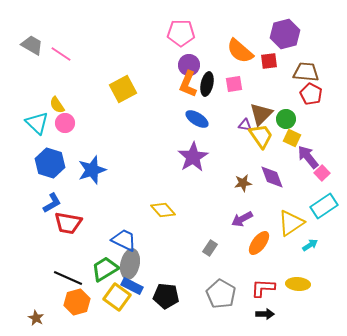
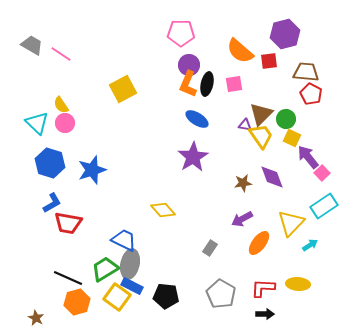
yellow semicircle at (57, 105): moved 4 px right
yellow triangle at (291, 223): rotated 12 degrees counterclockwise
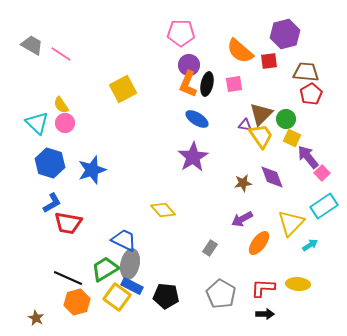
red pentagon at (311, 94): rotated 15 degrees clockwise
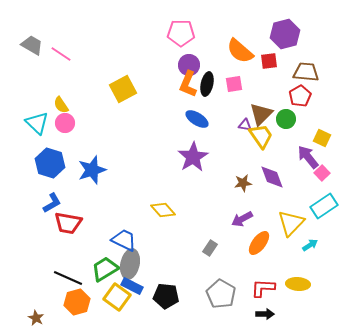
red pentagon at (311, 94): moved 11 px left, 2 px down
yellow square at (292, 138): moved 30 px right
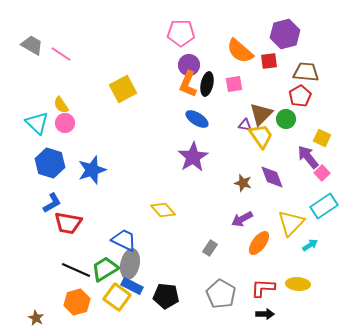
brown star at (243, 183): rotated 24 degrees clockwise
black line at (68, 278): moved 8 px right, 8 px up
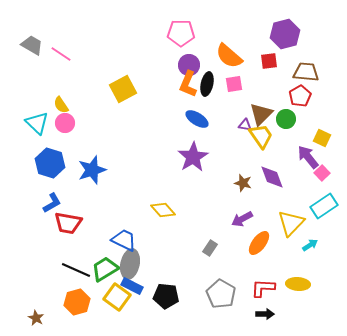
orange semicircle at (240, 51): moved 11 px left, 5 px down
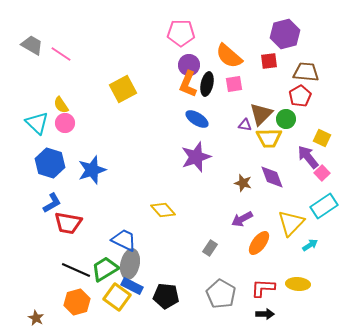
yellow trapezoid at (261, 136): moved 8 px right, 2 px down; rotated 124 degrees clockwise
purple star at (193, 157): moved 3 px right; rotated 12 degrees clockwise
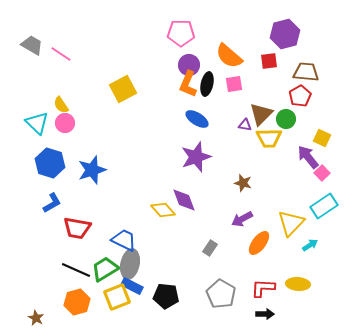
purple diamond at (272, 177): moved 88 px left, 23 px down
red trapezoid at (68, 223): moved 9 px right, 5 px down
yellow square at (117, 297): rotated 32 degrees clockwise
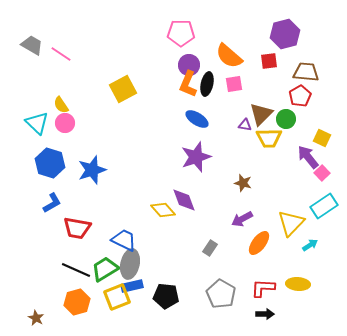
blue rectangle at (132, 286): rotated 40 degrees counterclockwise
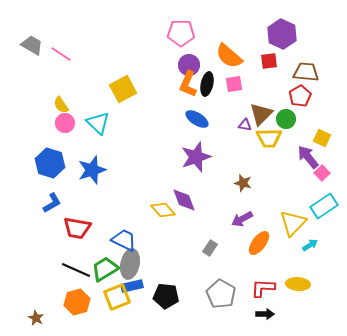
purple hexagon at (285, 34): moved 3 px left; rotated 20 degrees counterclockwise
cyan triangle at (37, 123): moved 61 px right
yellow triangle at (291, 223): moved 2 px right
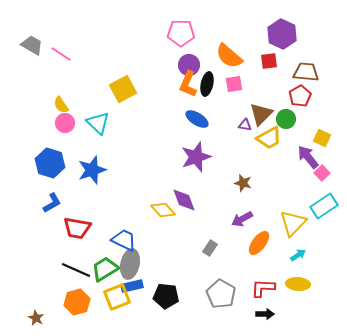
yellow trapezoid at (269, 138): rotated 28 degrees counterclockwise
cyan arrow at (310, 245): moved 12 px left, 10 px down
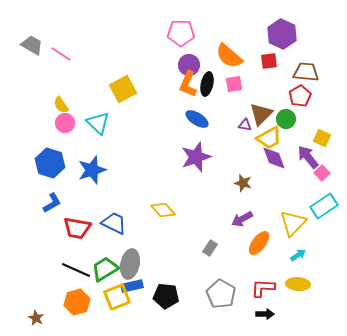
purple diamond at (184, 200): moved 90 px right, 42 px up
blue trapezoid at (124, 240): moved 10 px left, 17 px up
